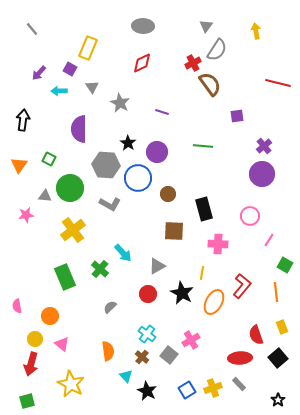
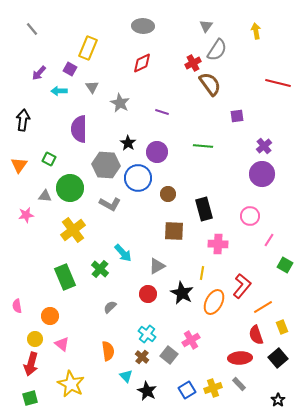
orange line at (276, 292): moved 13 px left, 15 px down; rotated 66 degrees clockwise
green square at (27, 401): moved 3 px right, 3 px up
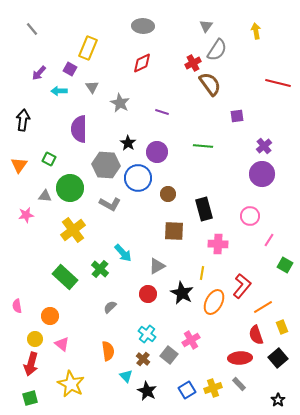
green rectangle at (65, 277): rotated 25 degrees counterclockwise
brown cross at (142, 357): moved 1 px right, 2 px down
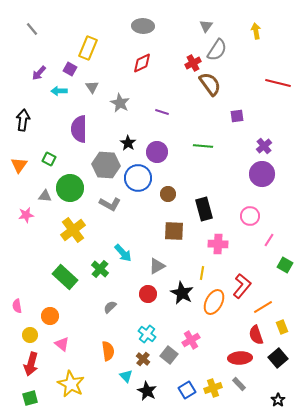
yellow circle at (35, 339): moved 5 px left, 4 px up
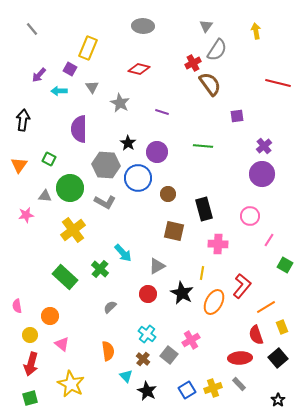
red diamond at (142, 63): moved 3 px left, 6 px down; rotated 40 degrees clockwise
purple arrow at (39, 73): moved 2 px down
gray L-shape at (110, 204): moved 5 px left, 2 px up
brown square at (174, 231): rotated 10 degrees clockwise
orange line at (263, 307): moved 3 px right
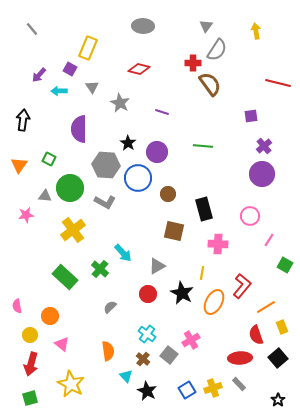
red cross at (193, 63): rotated 28 degrees clockwise
purple square at (237, 116): moved 14 px right
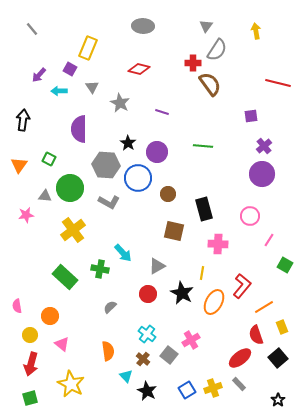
gray L-shape at (105, 202): moved 4 px right
green cross at (100, 269): rotated 30 degrees counterclockwise
orange line at (266, 307): moved 2 px left
red ellipse at (240, 358): rotated 35 degrees counterclockwise
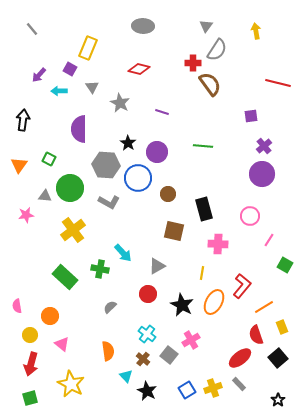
black star at (182, 293): moved 12 px down
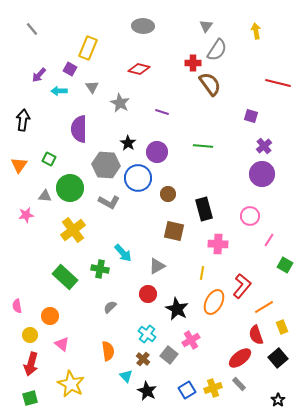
purple square at (251, 116): rotated 24 degrees clockwise
black star at (182, 305): moved 5 px left, 4 px down
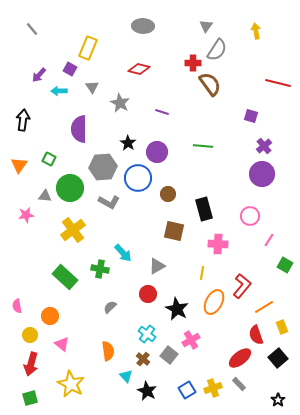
gray hexagon at (106, 165): moved 3 px left, 2 px down; rotated 8 degrees counterclockwise
